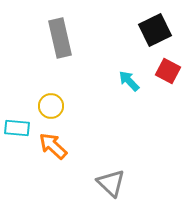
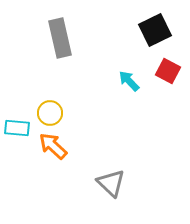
yellow circle: moved 1 px left, 7 px down
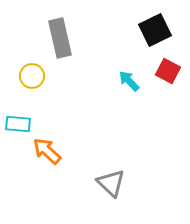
yellow circle: moved 18 px left, 37 px up
cyan rectangle: moved 1 px right, 4 px up
orange arrow: moved 6 px left, 5 px down
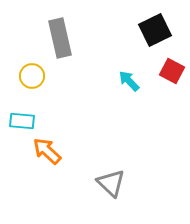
red square: moved 4 px right
cyan rectangle: moved 4 px right, 3 px up
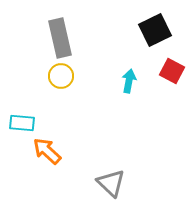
yellow circle: moved 29 px right
cyan arrow: rotated 55 degrees clockwise
cyan rectangle: moved 2 px down
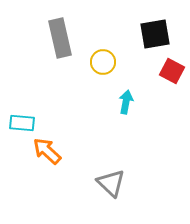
black square: moved 4 px down; rotated 16 degrees clockwise
yellow circle: moved 42 px right, 14 px up
cyan arrow: moved 3 px left, 21 px down
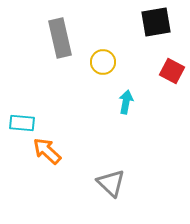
black square: moved 1 px right, 12 px up
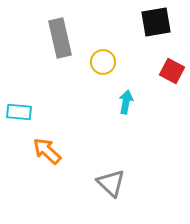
cyan rectangle: moved 3 px left, 11 px up
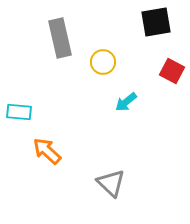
cyan arrow: rotated 140 degrees counterclockwise
